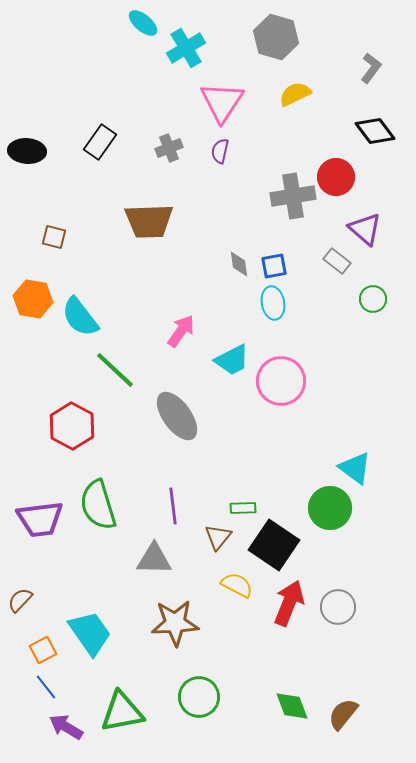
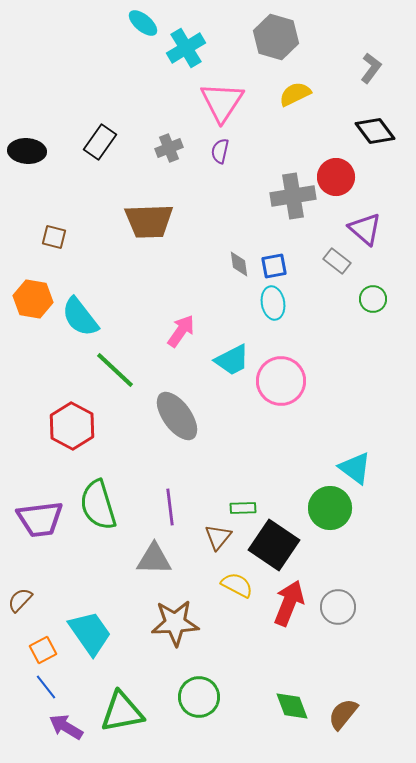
purple line at (173, 506): moved 3 px left, 1 px down
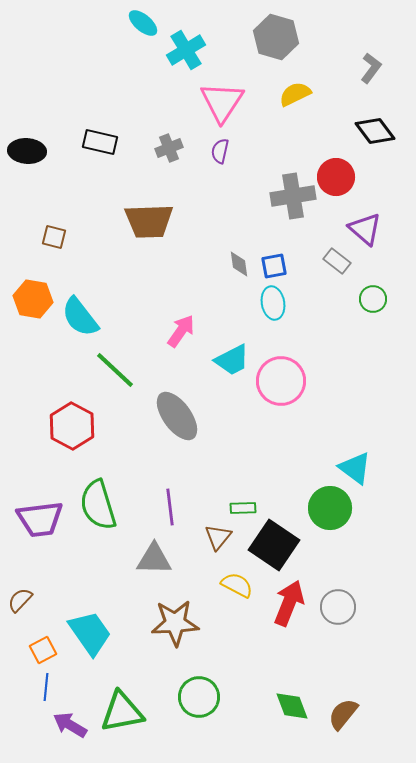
cyan cross at (186, 48): moved 2 px down
black rectangle at (100, 142): rotated 68 degrees clockwise
blue line at (46, 687): rotated 44 degrees clockwise
purple arrow at (66, 727): moved 4 px right, 2 px up
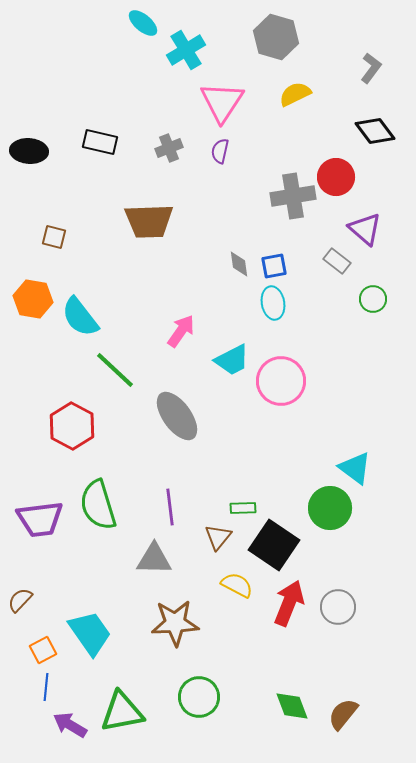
black ellipse at (27, 151): moved 2 px right
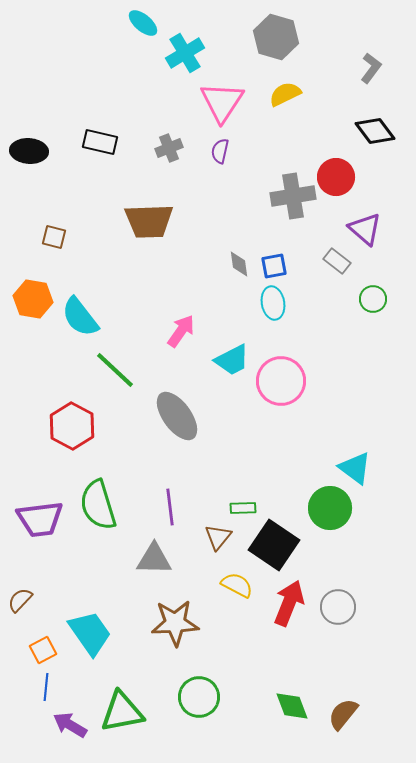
cyan cross at (186, 50): moved 1 px left, 3 px down
yellow semicircle at (295, 94): moved 10 px left
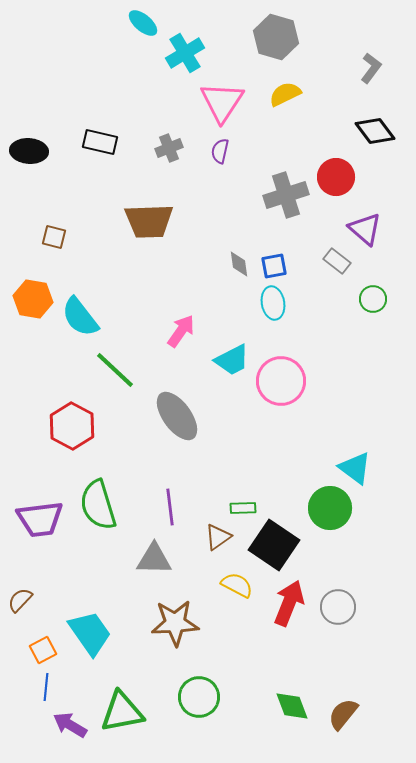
gray cross at (293, 196): moved 7 px left, 1 px up; rotated 9 degrees counterclockwise
brown triangle at (218, 537): rotated 16 degrees clockwise
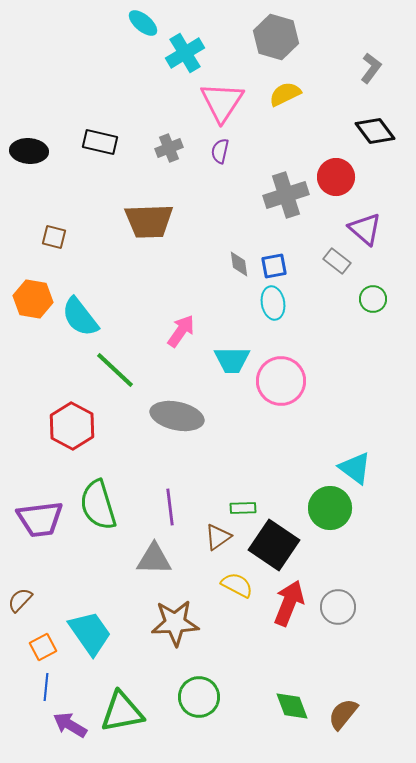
cyan trapezoid at (232, 360): rotated 27 degrees clockwise
gray ellipse at (177, 416): rotated 42 degrees counterclockwise
orange square at (43, 650): moved 3 px up
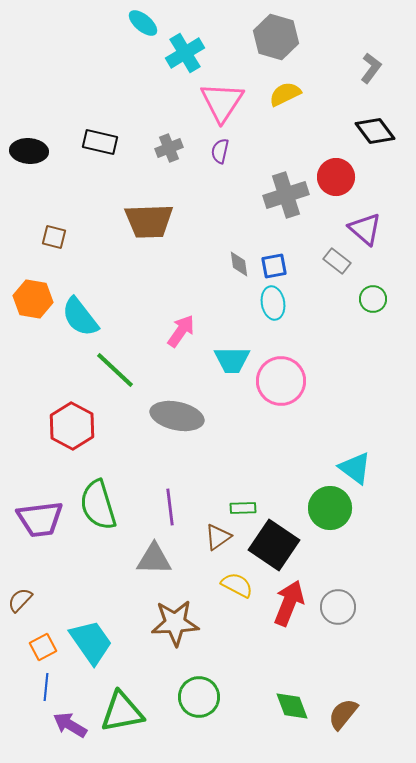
cyan trapezoid at (90, 633): moved 1 px right, 9 px down
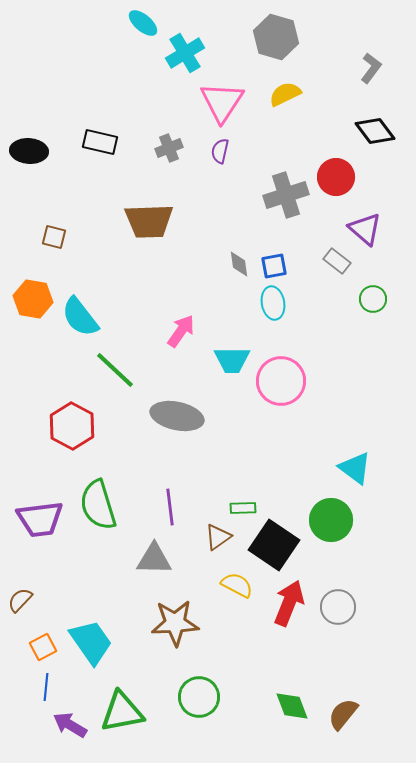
green circle at (330, 508): moved 1 px right, 12 px down
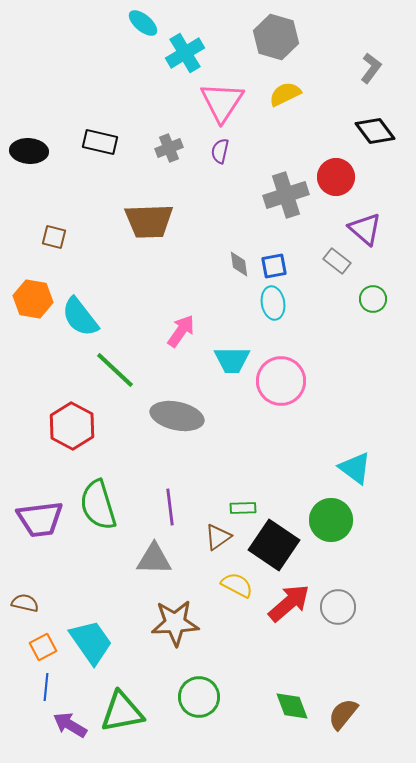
brown semicircle at (20, 600): moved 5 px right, 3 px down; rotated 60 degrees clockwise
red arrow at (289, 603): rotated 27 degrees clockwise
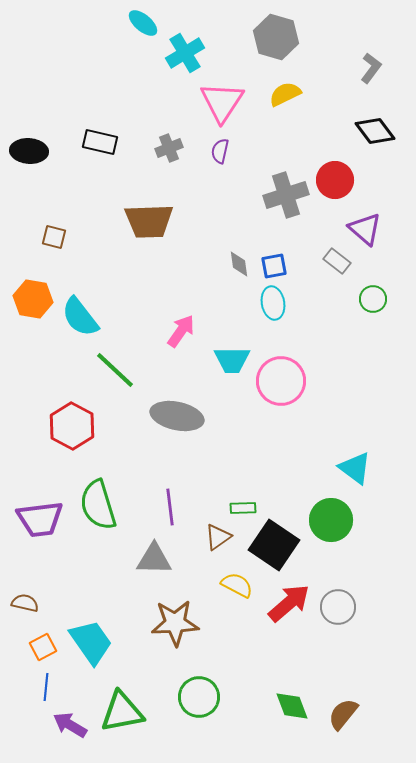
red circle at (336, 177): moved 1 px left, 3 px down
